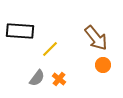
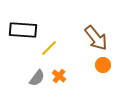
black rectangle: moved 3 px right, 1 px up
yellow line: moved 1 px left, 1 px up
orange cross: moved 3 px up
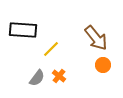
yellow line: moved 2 px right, 1 px down
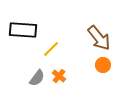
brown arrow: moved 3 px right
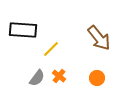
orange circle: moved 6 px left, 13 px down
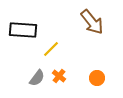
brown arrow: moved 7 px left, 16 px up
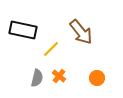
brown arrow: moved 11 px left, 10 px down
black rectangle: rotated 8 degrees clockwise
gray semicircle: rotated 24 degrees counterclockwise
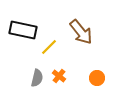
yellow line: moved 2 px left, 2 px up
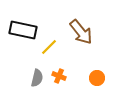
orange cross: rotated 16 degrees counterclockwise
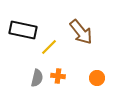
orange cross: moved 1 px left; rotated 16 degrees counterclockwise
